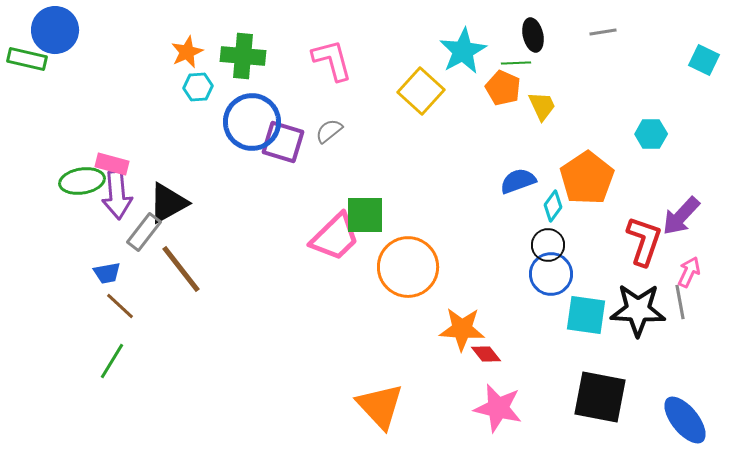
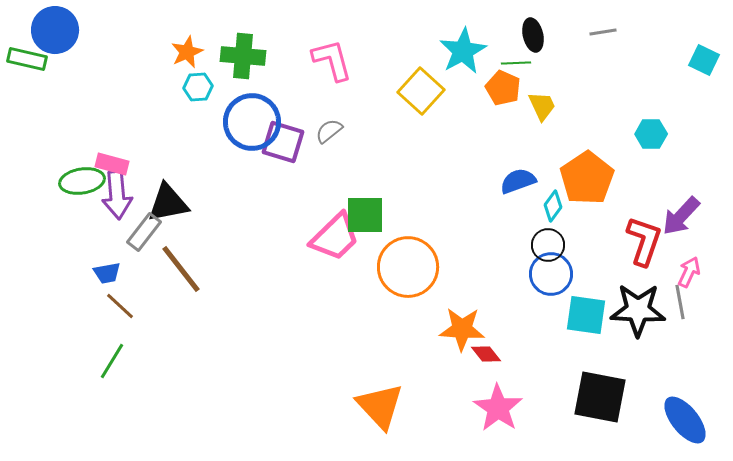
black triangle at (168, 203): rotated 18 degrees clockwise
pink star at (498, 408): rotated 21 degrees clockwise
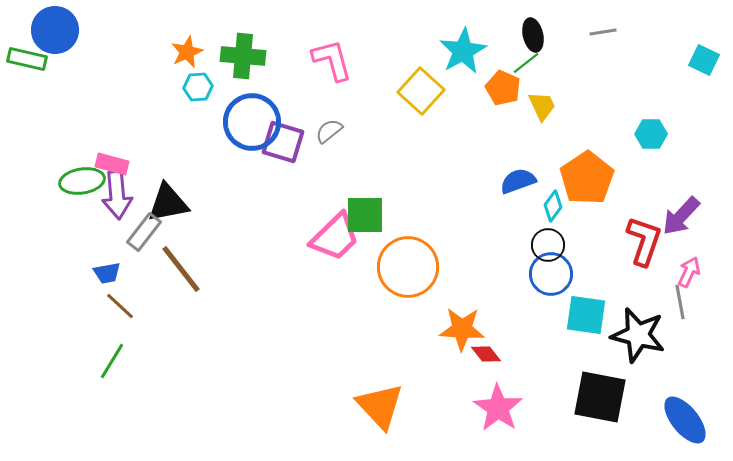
green line at (516, 63): moved 10 px right; rotated 36 degrees counterclockwise
black star at (638, 310): moved 25 px down; rotated 12 degrees clockwise
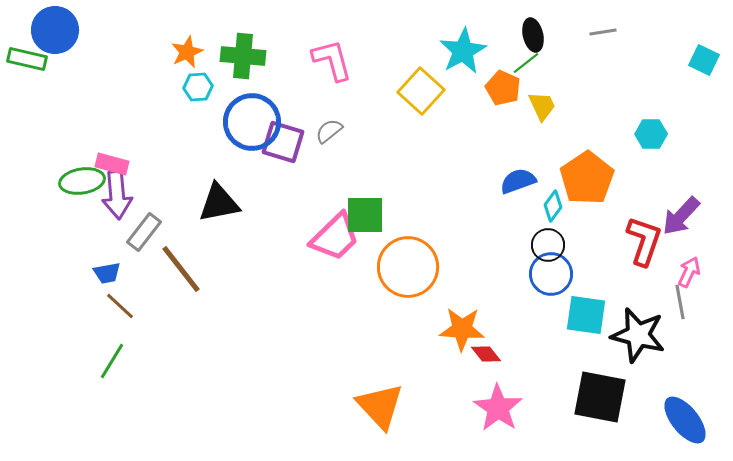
black triangle at (168, 203): moved 51 px right
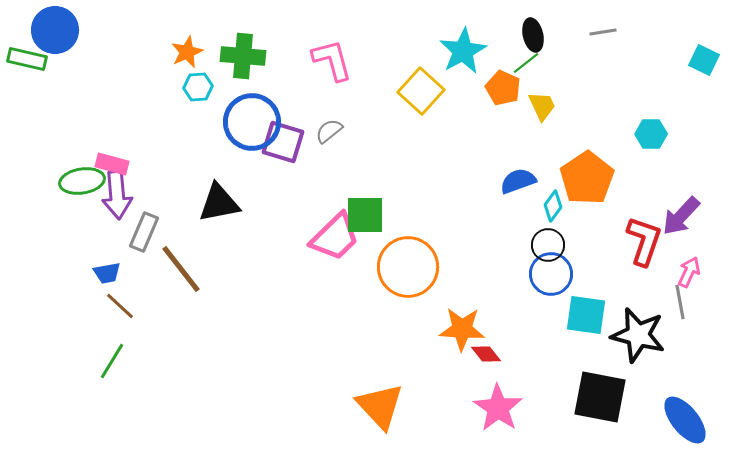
gray rectangle at (144, 232): rotated 15 degrees counterclockwise
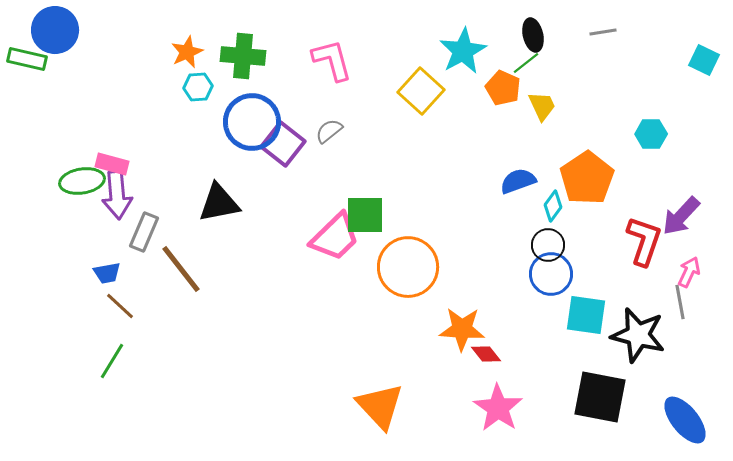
purple square at (283, 142): moved 2 px down; rotated 21 degrees clockwise
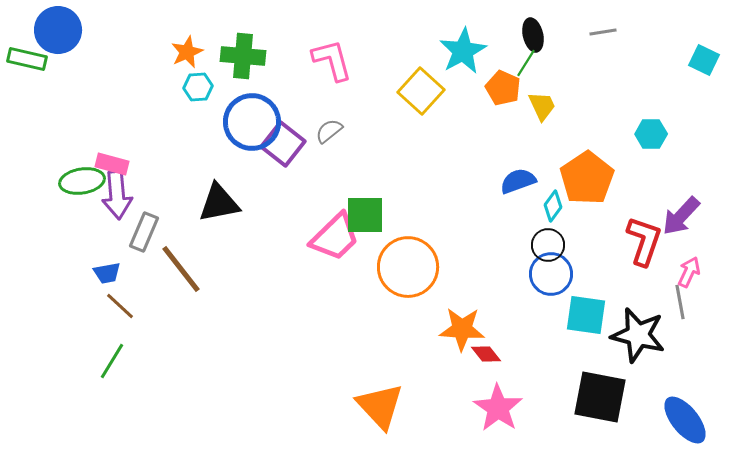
blue circle at (55, 30): moved 3 px right
green line at (526, 63): rotated 20 degrees counterclockwise
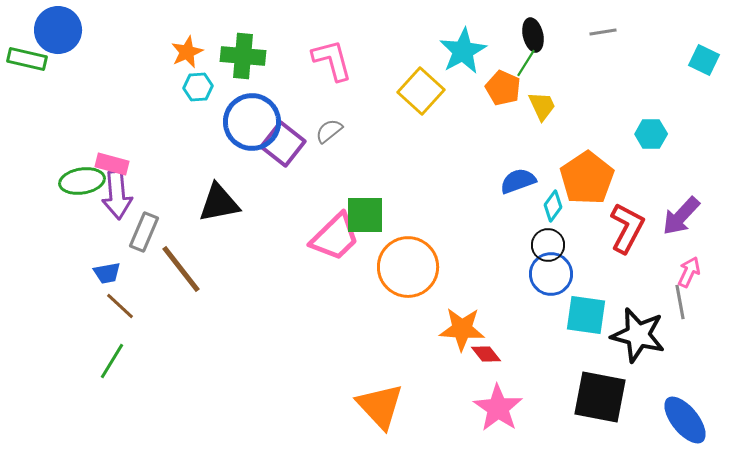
red L-shape at (644, 241): moved 17 px left, 13 px up; rotated 9 degrees clockwise
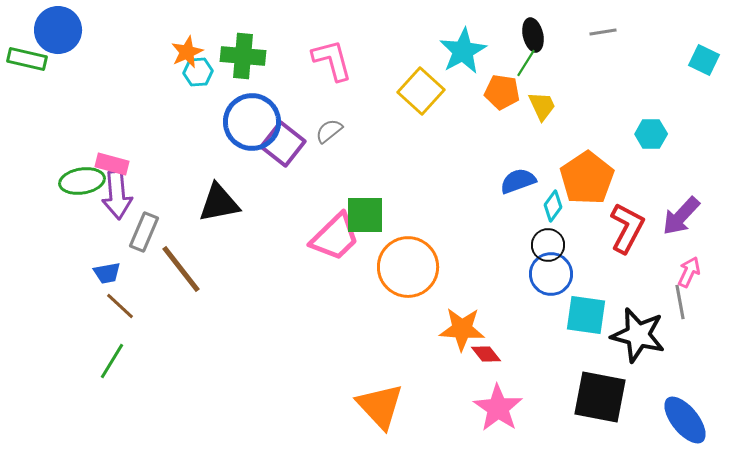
cyan hexagon at (198, 87): moved 15 px up
orange pentagon at (503, 88): moved 1 px left, 4 px down; rotated 16 degrees counterclockwise
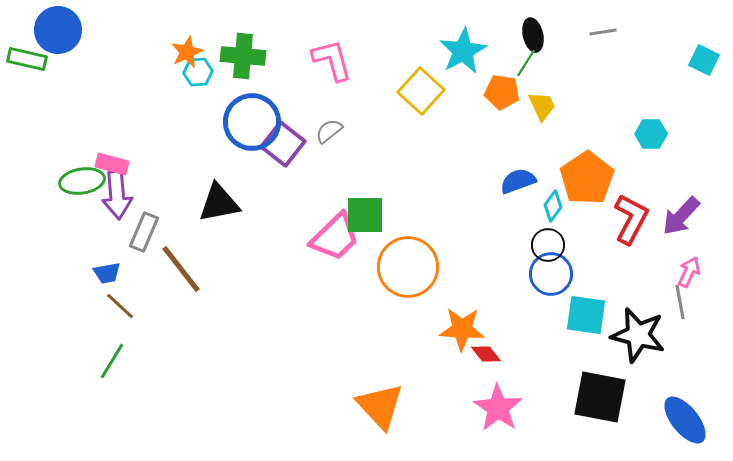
red L-shape at (627, 228): moved 4 px right, 9 px up
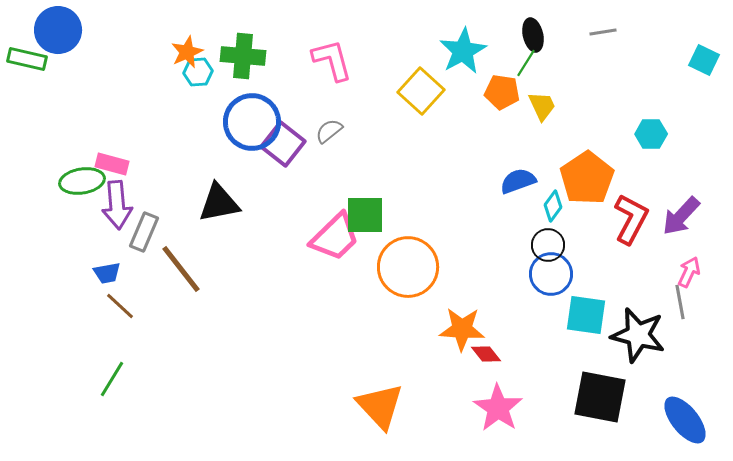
purple arrow at (117, 195): moved 10 px down
green line at (112, 361): moved 18 px down
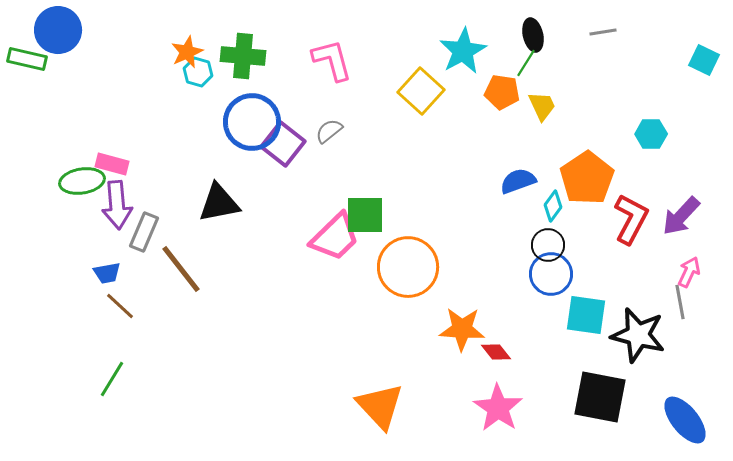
cyan hexagon at (198, 72): rotated 20 degrees clockwise
red diamond at (486, 354): moved 10 px right, 2 px up
